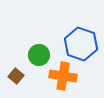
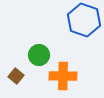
blue hexagon: moved 3 px right, 24 px up
orange cross: rotated 8 degrees counterclockwise
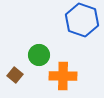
blue hexagon: moved 2 px left
brown square: moved 1 px left, 1 px up
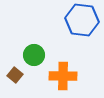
blue hexagon: rotated 12 degrees counterclockwise
green circle: moved 5 px left
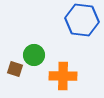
brown square: moved 6 px up; rotated 21 degrees counterclockwise
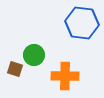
blue hexagon: moved 3 px down
orange cross: moved 2 px right
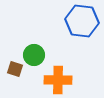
blue hexagon: moved 2 px up
orange cross: moved 7 px left, 4 px down
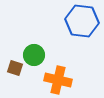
brown square: moved 1 px up
orange cross: rotated 12 degrees clockwise
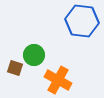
orange cross: rotated 16 degrees clockwise
